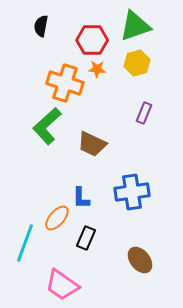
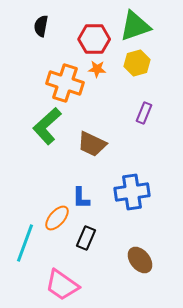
red hexagon: moved 2 px right, 1 px up
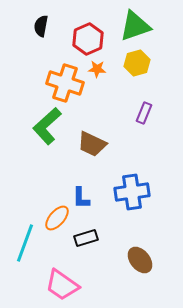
red hexagon: moved 6 px left; rotated 24 degrees counterclockwise
black rectangle: rotated 50 degrees clockwise
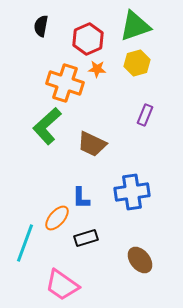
purple rectangle: moved 1 px right, 2 px down
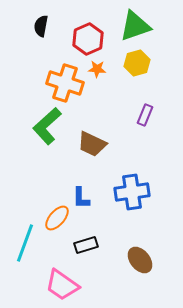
black rectangle: moved 7 px down
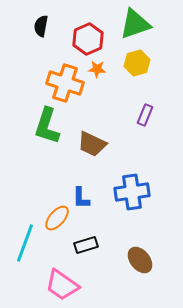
green triangle: moved 2 px up
green L-shape: rotated 30 degrees counterclockwise
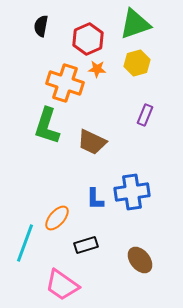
brown trapezoid: moved 2 px up
blue L-shape: moved 14 px right, 1 px down
